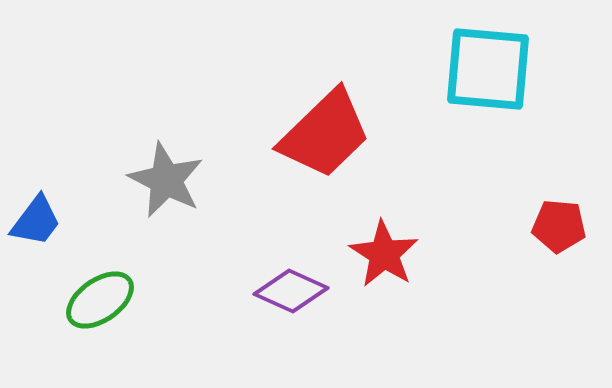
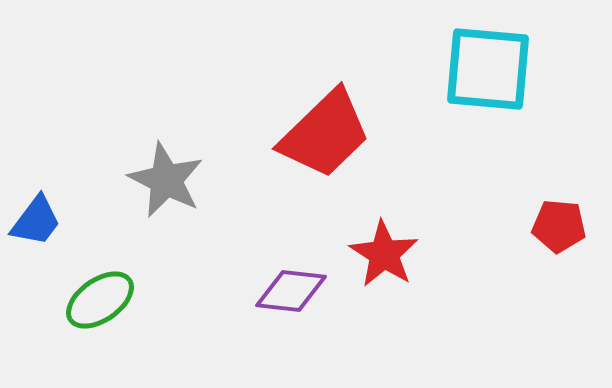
purple diamond: rotated 18 degrees counterclockwise
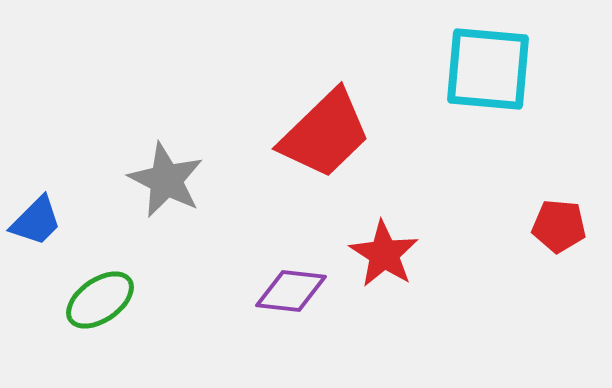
blue trapezoid: rotated 8 degrees clockwise
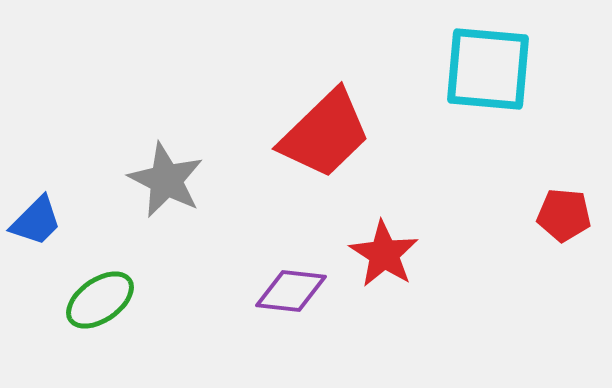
red pentagon: moved 5 px right, 11 px up
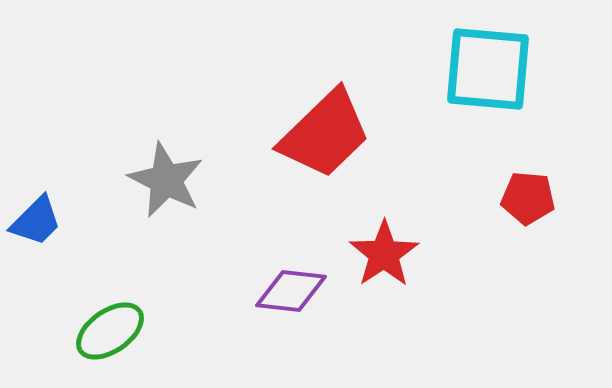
red pentagon: moved 36 px left, 17 px up
red star: rotated 6 degrees clockwise
green ellipse: moved 10 px right, 31 px down
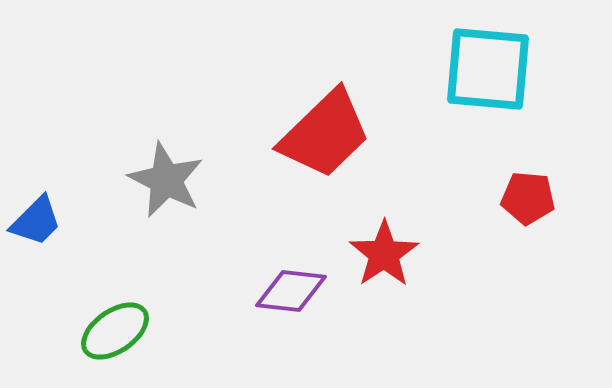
green ellipse: moved 5 px right
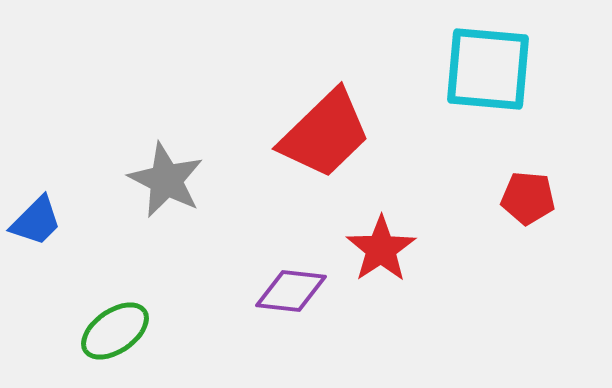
red star: moved 3 px left, 5 px up
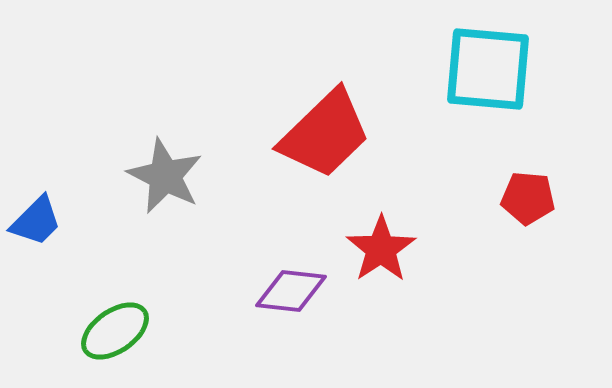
gray star: moved 1 px left, 4 px up
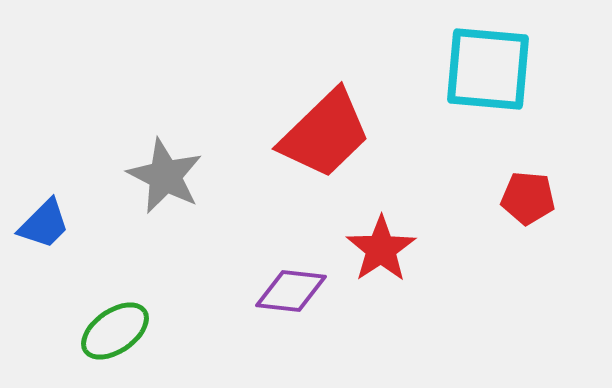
blue trapezoid: moved 8 px right, 3 px down
